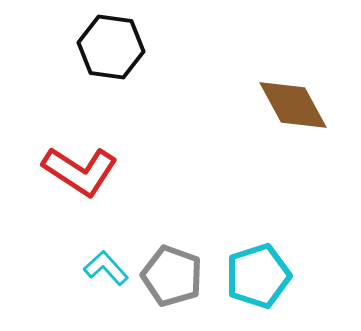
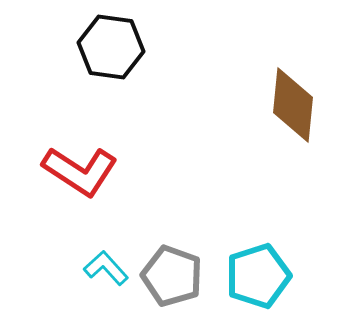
brown diamond: rotated 34 degrees clockwise
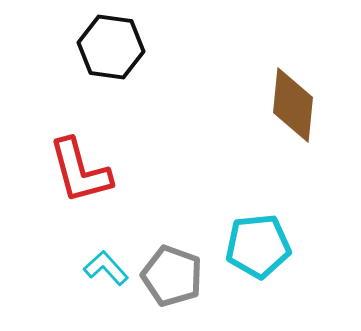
red L-shape: rotated 42 degrees clockwise
cyan pentagon: moved 30 px up; rotated 12 degrees clockwise
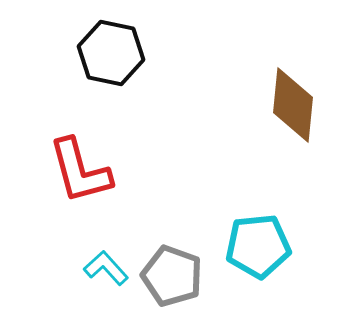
black hexagon: moved 6 px down; rotated 4 degrees clockwise
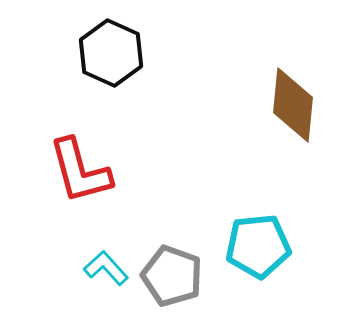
black hexagon: rotated 12 degrees clockwise
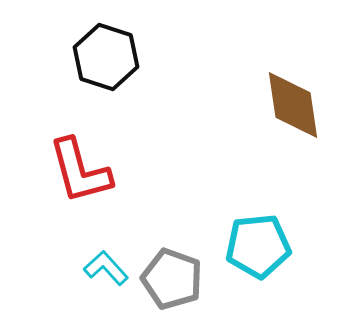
black hexagon: moved 5 px left, 4 px down; rotated 6 degrees counterclockwise
brown diamond: rotated 14 degrees counterclockwise
gray pentagon: moved 3 px down
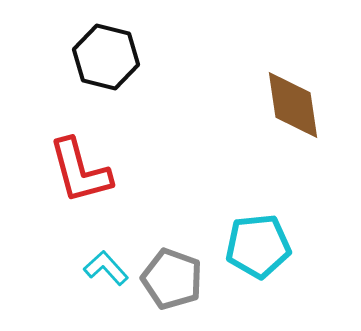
black hexagon: rotated 4 degrees counterclockwise
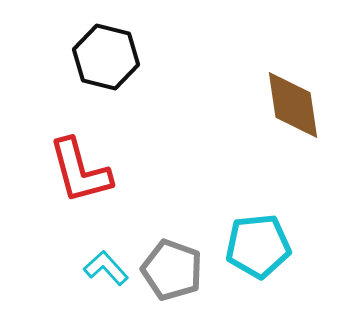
gray pentagon: moved 9 px up
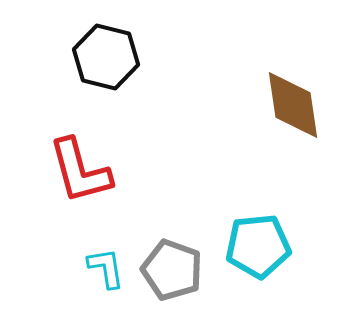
cyan L-shape: rotated 33 degrees clockwise
